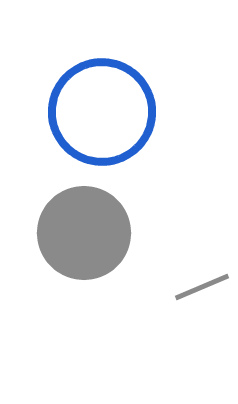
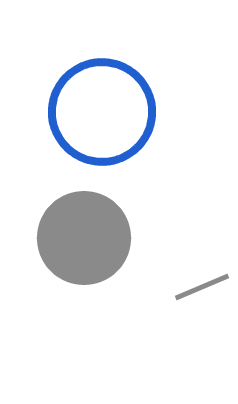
gray circle: moved 5 px down
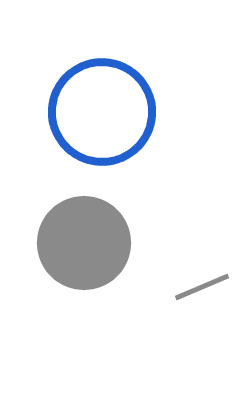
gray circle: moved 5 px down
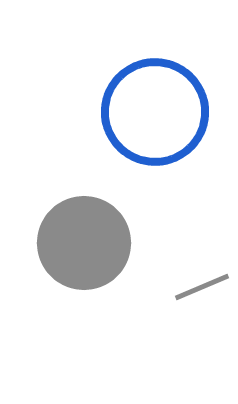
blue circle: moved 53 px right
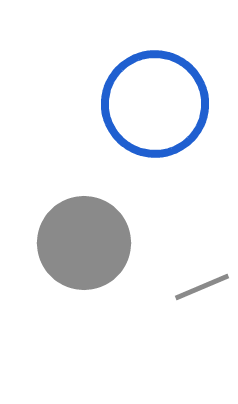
blue circle: moved 8 px up
